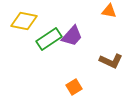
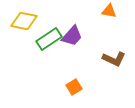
brown L-shape: moved 3 px right, 2 px up
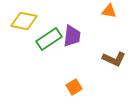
purple trapezoid: rotated 35 degrees counterclockwise
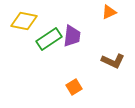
orange triangle: moved 1 px down; rotated 35 degrees counterclockwise
brown L-shape: moved 1 px left, 2 px down
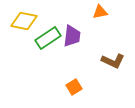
orange triangle: moved 9 px left; rotated 14 degrees clockwise
green rectangle: moved 1 px left, 1 px up
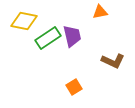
purple trapezoid: rotated 20 degrees counterclockwise
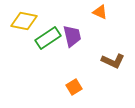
orange triangle: rotated 35 degrees clockwise
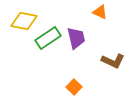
purple trapezoid: moved 4 px right, 2 px down
orange square: rotated 14 degrees counterclockwise
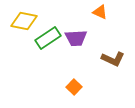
purple trapezoid: rotated 100 degrees clockwise
brown L-shape: moved 2 px up
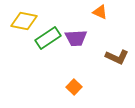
brown L-shape: moved 4 px right, 2 px up
